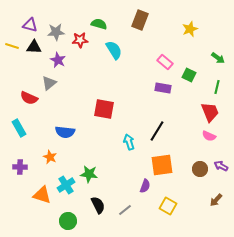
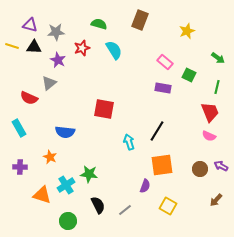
yellow star: moved 3 px left, 2 px down
red star: moved 2 px right, 8 px down; rotated 14 degrees counterclockwise
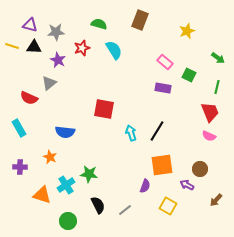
cyan arrow: moved 2 px right, 9 px up
purple arrow: moved 34 px left, 19 px down
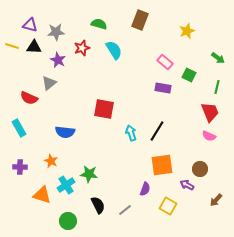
orange star: moved 1 px right, 4 px down
purple semicircle: moved 3 px down
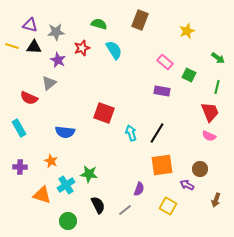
purple rectangle: moved 1 px left, 3 px down
red square: moved 4 px down; rotated 10 degrees clockwise
black line: moved 2 px down
purple semicircle: moved 6 px left
brown arrow: rotated 24 degrees counterclockwise
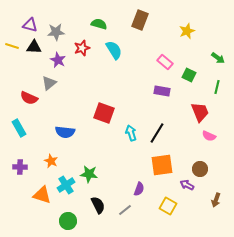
red trapezoid: moved 10 px left
